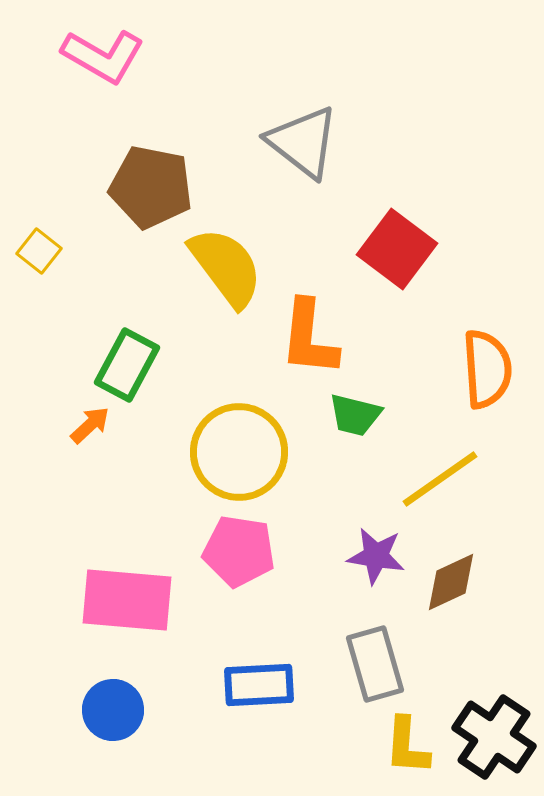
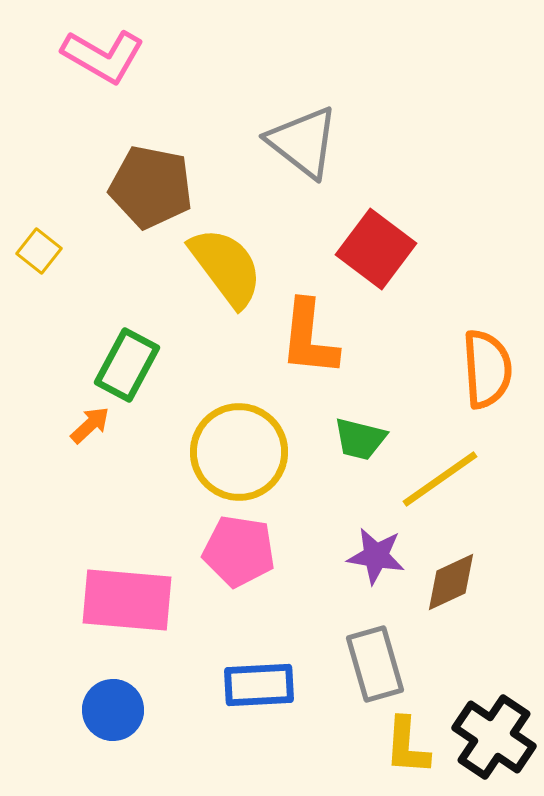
red square: moved 21 px left
green trapezoid: moved 5 px right, 24 px down
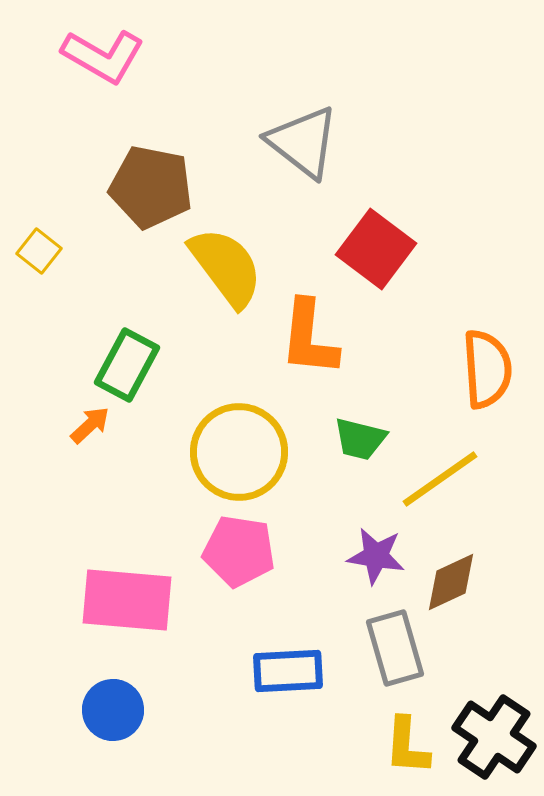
gray rectangle: moved 20 px right, 16 px up
blue rectangle: moved 29 px right, 14 px up
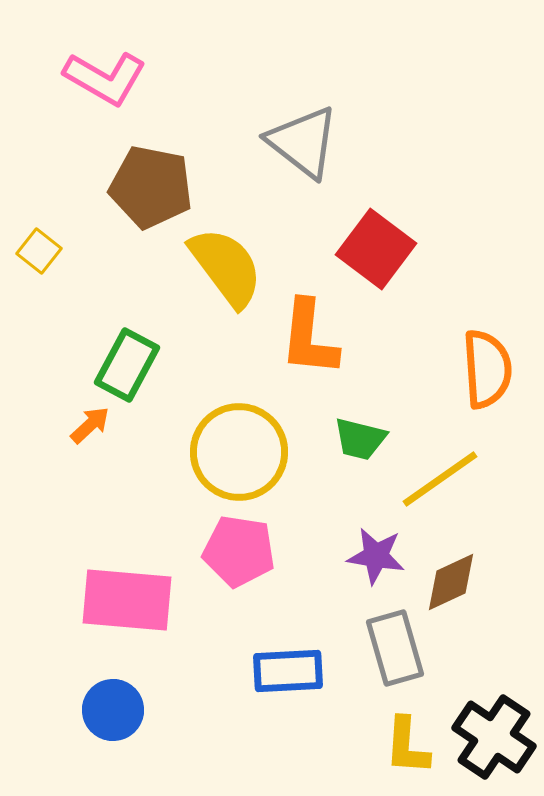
pink L-shape: moved 2 px right, 22 px down
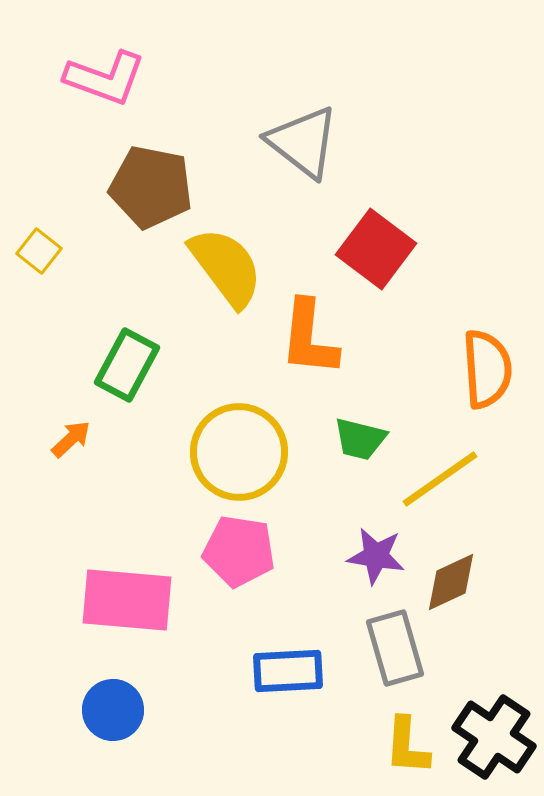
pink L-shape: rotated 10 degrees counterclockwise
orange arrow: moved 19 px left, 14 px down
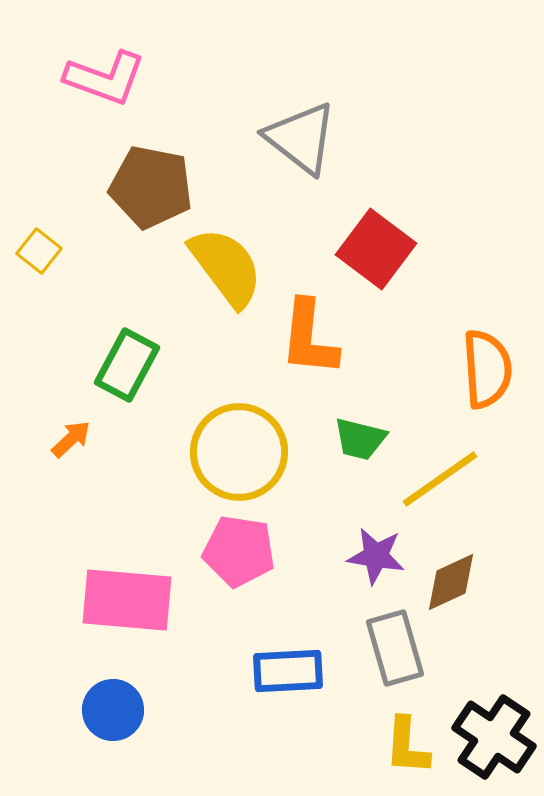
gray triangle: moved 2 px left, 4 px up
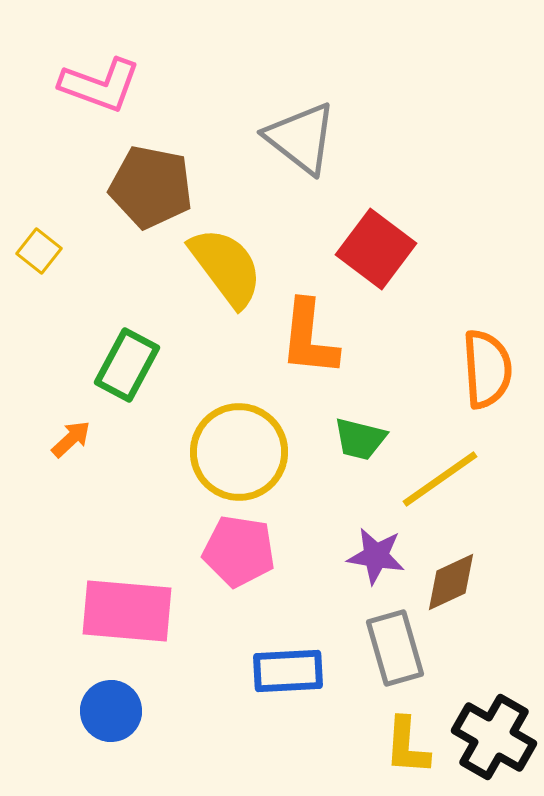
pink L-shape: moved 5 px left, 7 px down
pink rectangle: moved 11 px down
blue circle: moved 2 px left, 1 px down
black cross: rotated 4 degrees counterclockwise
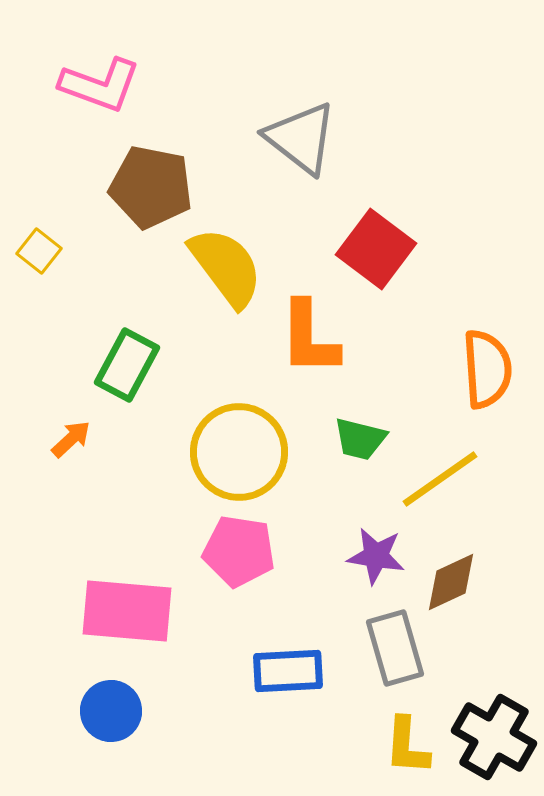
orange L-shape: rotated 6 degrees counterclockwise
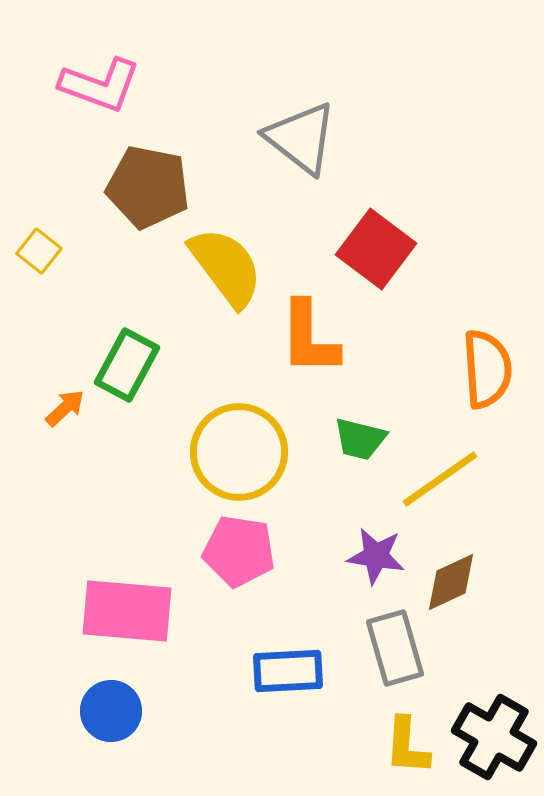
brown pentagon: moved 3 px left
orange arrow: moved 6 px left, 31 px up
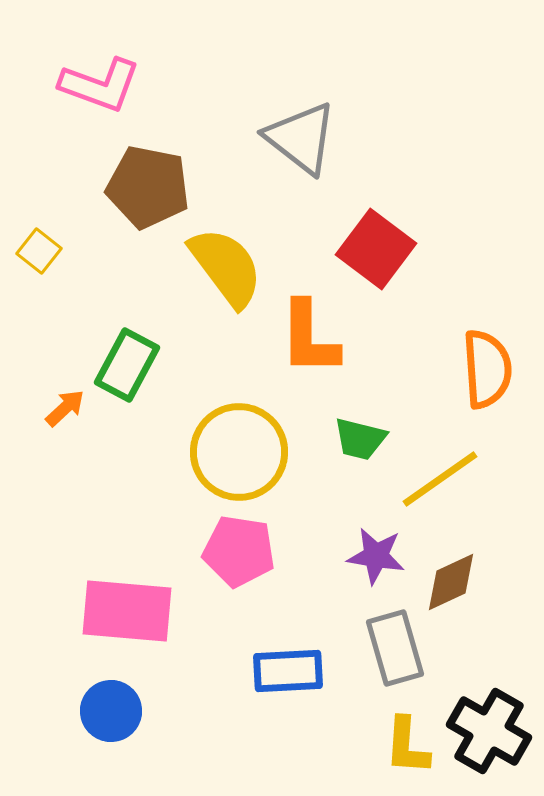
black cross: moved 5 px left, 6 px up
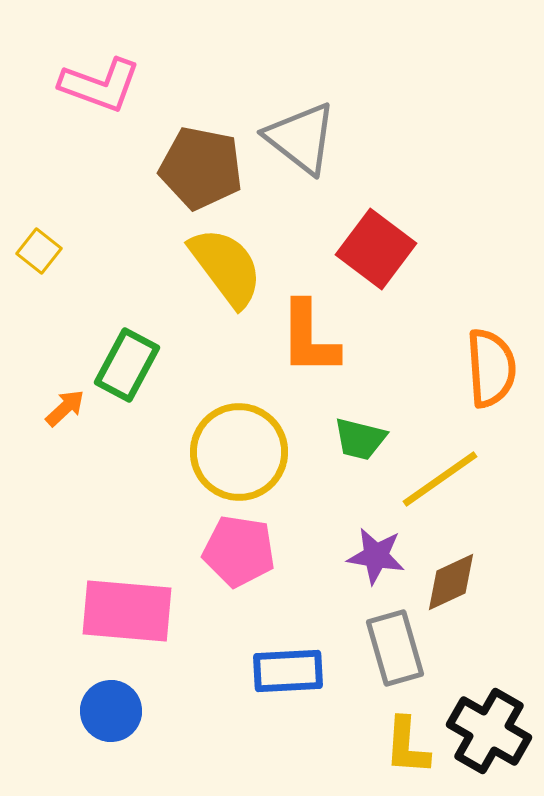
brown pentagon: moved 53 px right, 19 px up
orange semicircle: moved 4 px right, 1 px up
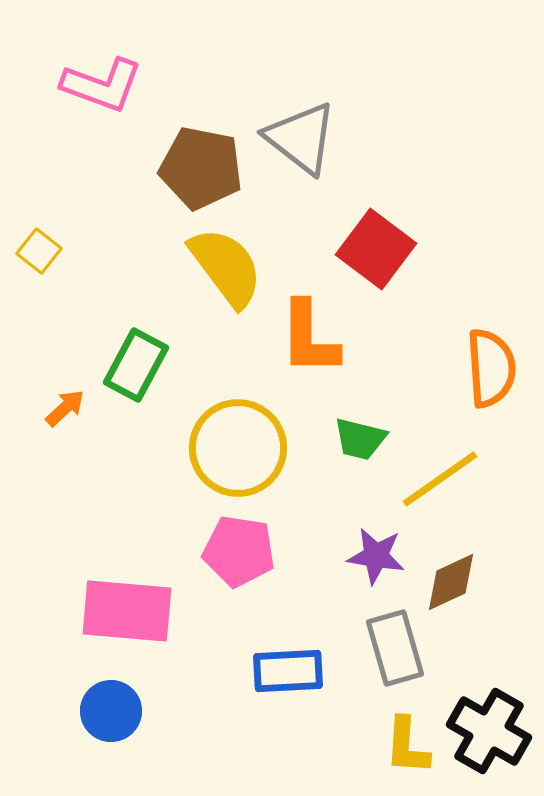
pink L-shape: moved 2 px right
green rectangle: moved 9 px right
yellow circle: moved 1 px left, 4 px up
